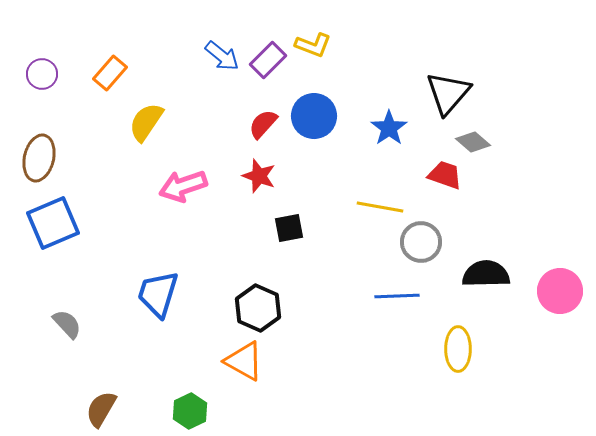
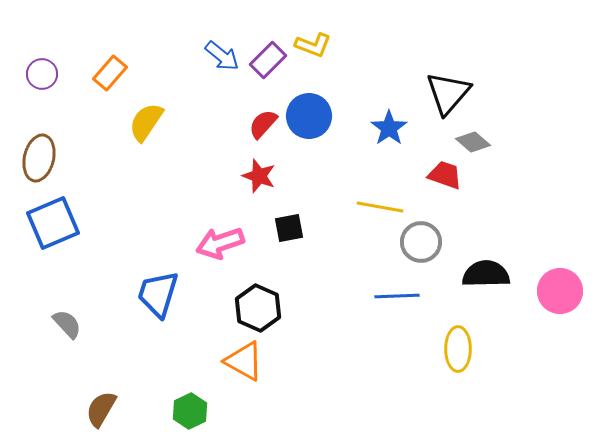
blue circle: moved 5 px left
pink arrow: moved 37 px right, 57 px down
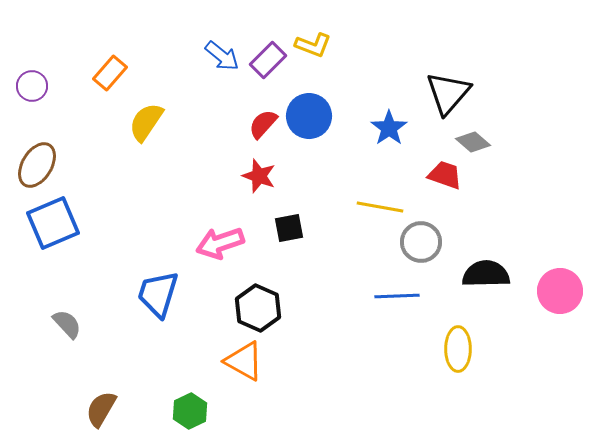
purple circle: moved 10 px left, 12 px down
brown ellipse: moved 2 px left, 7 px down; rotated 18 degrees clockwise
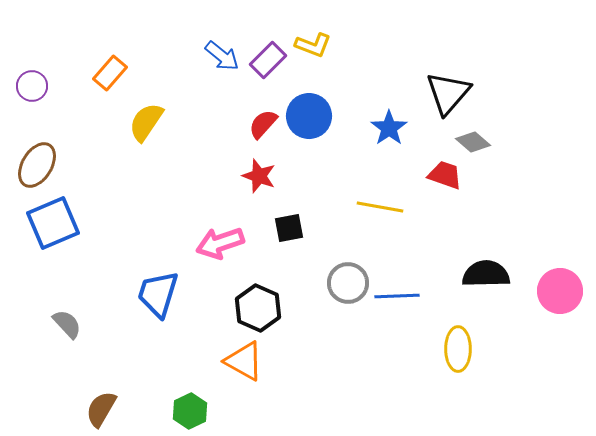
gray circle: moved 73 px left, 41 px down
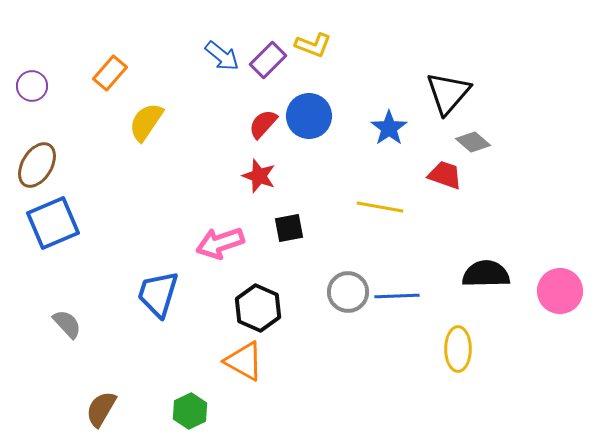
gray circle: moved 9 px down
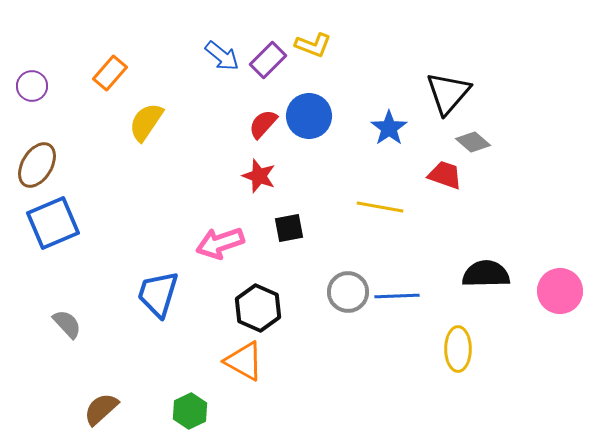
brown semicircle: rotated 18 degrees clockwise
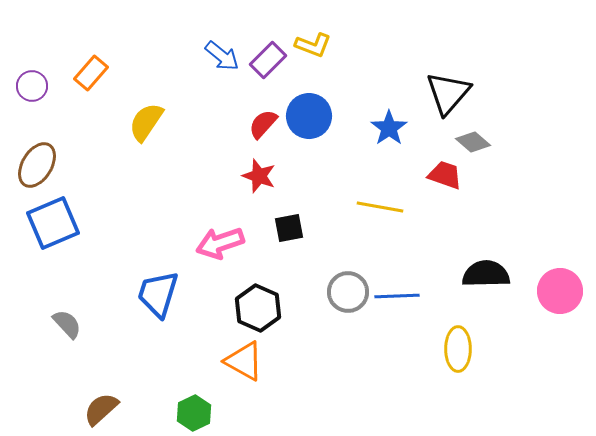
orange rectangle: moved 19 px left
green hexagon: moved 4 px right, 2 px down
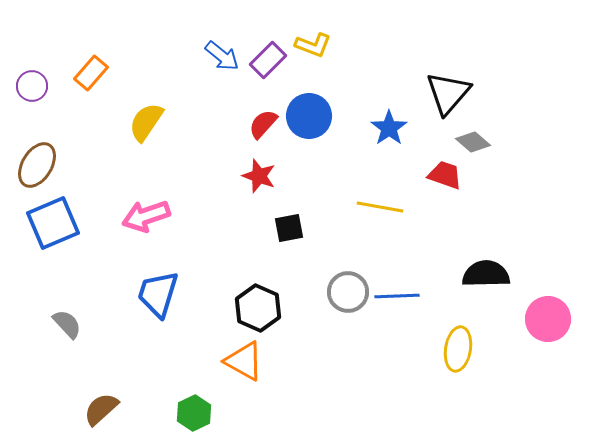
pink arrow: moved 74 px left, 27 px up
pink circle: moved 12 px left, 28 px down
yellow ellipse: rotated 9 degrees clockwise
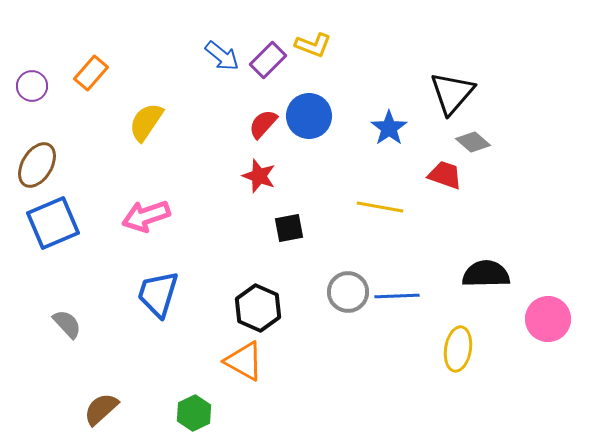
black triangle: moved 4 px right
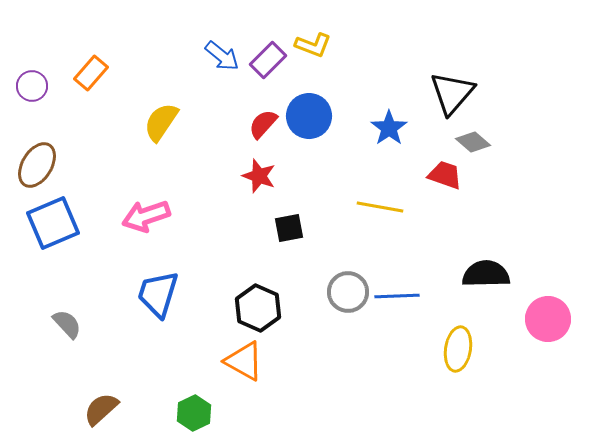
yellow semicircle: moved 15 px right
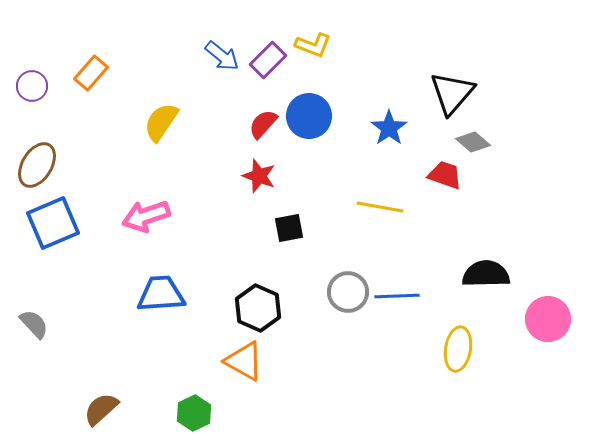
blue trapezoid: moved 3 px right; rotated 69 degrees clockwise
gray semicircle: moved 33 px left
